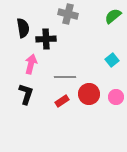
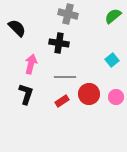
black semicircle: moved 6 px left; rotated 36 degrees counterclockwise
black cross: moved 13 px right, 4 px down; rotated 12 degrees clockwise
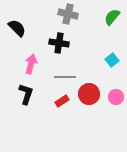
green semicircle: moved 1 px left, 1 px down; rotated 12 degrees counterclockwise
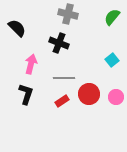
black cross: rotated 12 degrees clockwise
gray line: moved 1 px left, 1 px down
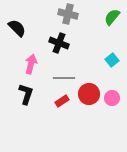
pink circle: moved 4 px left, 1 px down
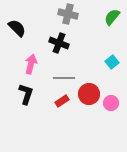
cyan square: moved 2 px down
pink circle: moved 1 px left, 5 px down
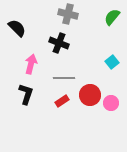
red circle: moved 1 px right, 1 px down
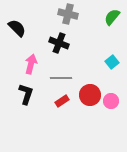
gray line: moved 3 px left
pink circle: moved 2 px up
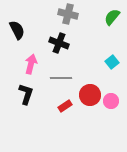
black semicircle: moved 2 px down; rotated 18 degrees clockwise
red rectangle: moved 3 px right, 5 px down
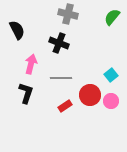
cyan square: moved 1 px left, 13 px down
black L-shape: moved 1 px up
